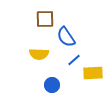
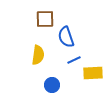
blue semicircle: rotated 15 degrees clockwise
yellow semicircle: moved 1 px left, 1 px down; rotated 84 degrees counterclockwise
blue line: rotated 16 degrees clockwise
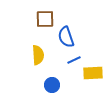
yellow semicircle: rotated 12 degrees counterclockwise
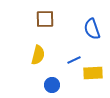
blue semicircle: moved 26 px right, 8 px up
yellow semicircle: rotated 18 degrees clockwise
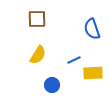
brown square: moved 8 px left
yellow semicircle: rotated 18 degrees clockwise
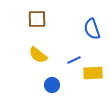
yellow semicircle: rotated 96 degrees clockwise
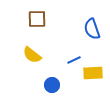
yellow semicircle: moved 6 px left
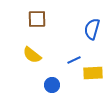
blue semicircle: rotated 35 degrees clockwise
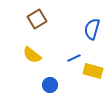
brown square: rotated 30 degrees counterclockwise
blue line: moved 2 px up
yellow rectangle: moved 2 px up; rotated 18 degrees clockwise
blue circle: moved 2 px left
